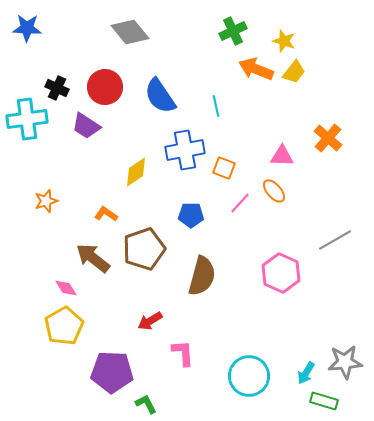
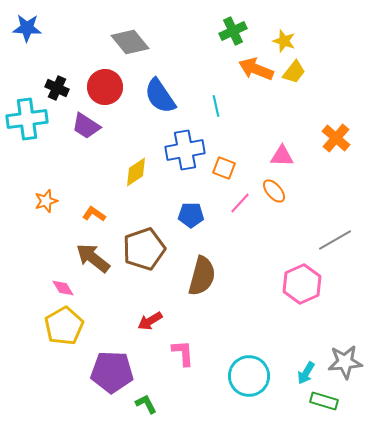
gray diamond: moved 10 px down
orange cross: moved 8 px right
orange L-shape: moved 12 px left
pink hexagon: moved 21 px right, 11 px down; rotated 12 degrees clockwise
pink diamond: moved 3 px left
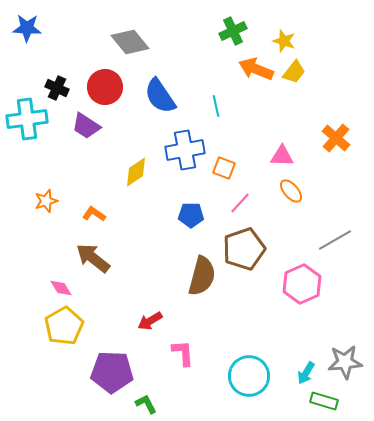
orange ellipse: moved 17 px right
brown pentagon: moved 100 px right
pink diamond: moved 2 px left
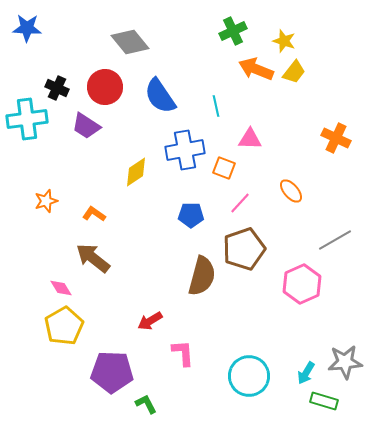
orange cross: rotated 16 degrees counterclockwise
pink triangle: moved 32 px left, 17 px up
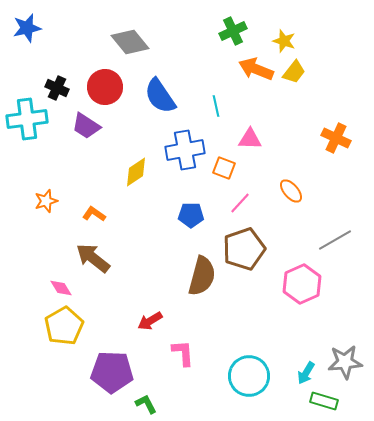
blue star: rotated 16 degrees counterclockwise
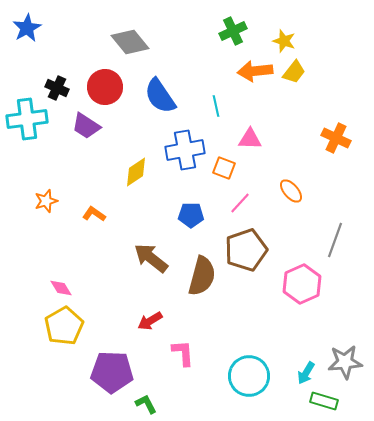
blue star: rotated 16 degrees counterclockwise
orange arrow: moved 1 px left, 2 px down; rotated 28 degrees counterclockwise
gray line: rotated 40 degrees counterclockwise
brown pentagon: moved 2 px right, 1 px down
brown arrow: moved 58 px right
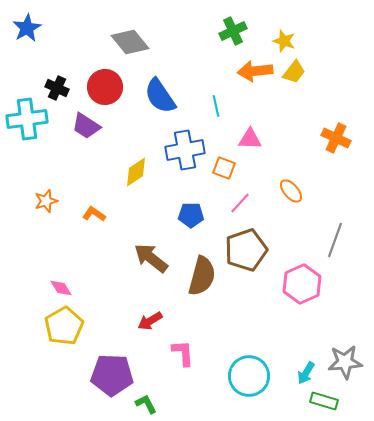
purple pentagon: moved 3 px down
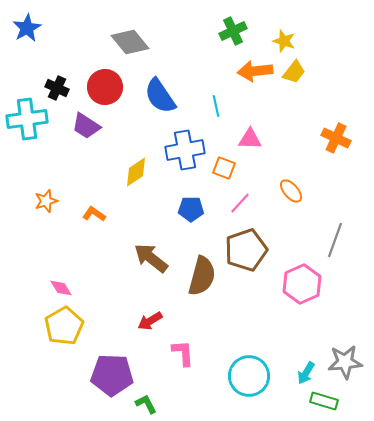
blue pentagon: moved 6 px up
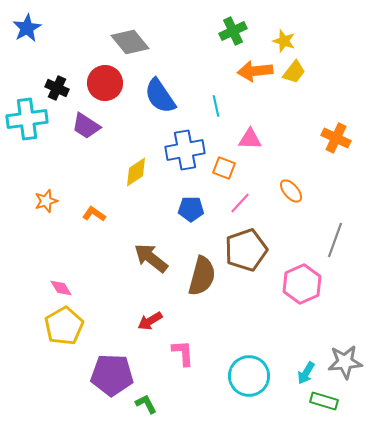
red circle: moved 4 px up
